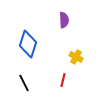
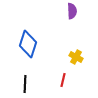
purple semicircle: moved 8 px right, 9 px up
black line: moved 1 px right, 1 px down; rotated 30 degrees clockwise
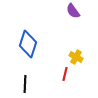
purple semicircle: moved 1 px right; rotated 147 degrees clockwise
red line: moved 2 px right, 6 px up
